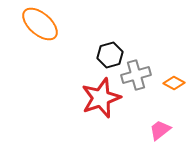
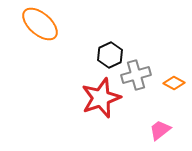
black hexagon: rotated 10 degrees counterclockwise
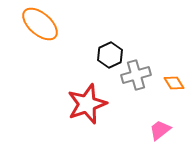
orange diamond: rotated 30 degrees clockwise
red star: moved 14 px left, 6 px down
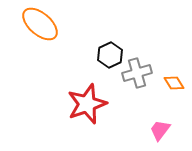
gray cross: moved 1 px right, 2 px up
pink trapezoid: rotated 15 degrees counterclockwise
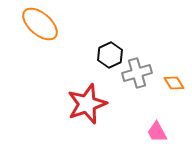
pink trapezoid: moved 3 px left, 2 px down; rotated 65 degrees counterclockwise
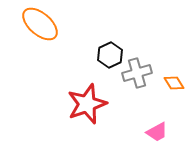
pink trapezoid: rotated 90 degrees counterclockwise
